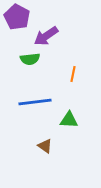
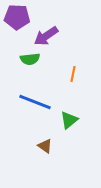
purple pentagon: rotated 25 degrees counterclockwise
blue line: rotated 28 degrees clockwise
green triangle: rotated 42 degrees counterclockwise
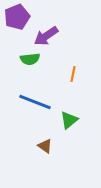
purple pentagon: rotated 25 degrees counterclockwise
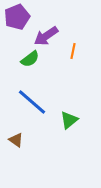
green semicircle: rotated 30 degrees counterclockwise
orange line: moved 23 px up
blue line: moved 3 px left; rotated 20 degrees clockwise
brown triangle: moved 29 px left, 6 px up
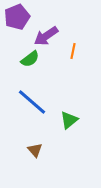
brown triangle: moved 19 px right, 10 px down; rotated 14 degrees clockwise
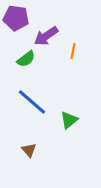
purple pentagon: moved 1 px left, 1 px down; rotated 30 degrees clockwise
green semicircle: moved 4 px left
brown triangle: moved 6 px left
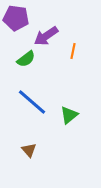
green triangle: moved 5 px up
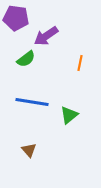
orange line: moved 7 px right, 12 px down
blue line: rotated 32 degrees counterclockwise
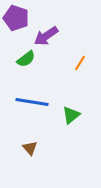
purple pentagon: rotated 10 degrees clockwise
orange line: rotated 21 degrees clockwise
green triangle: moved 2 px right
brown triangle: moved 1 px right, 2 px up
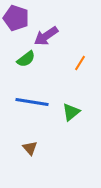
green triangle: moved 3 px up
